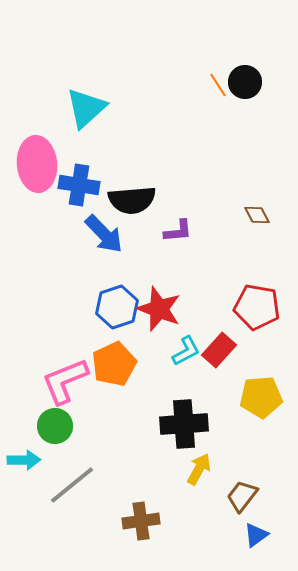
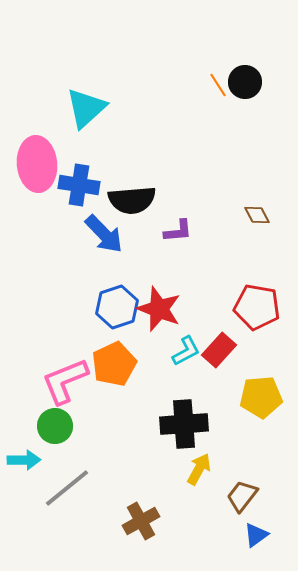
gray line: moved 5 px left, 3 px down
brown cross: rotated 21 degrees counterclockwise
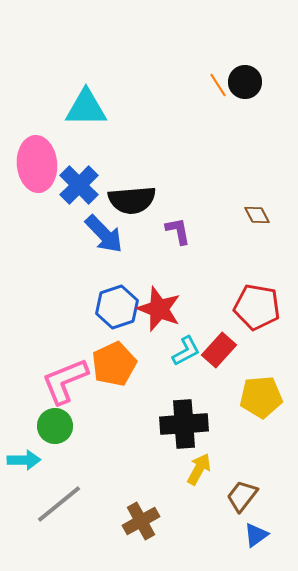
cyan triangle: rotated 42 degrees clockwise
blue cross: rotated 36 degrees clockwise
purple L-shape: rotated 96 degrees counterclockwise
gray line: moved 8 px left, 16 px down
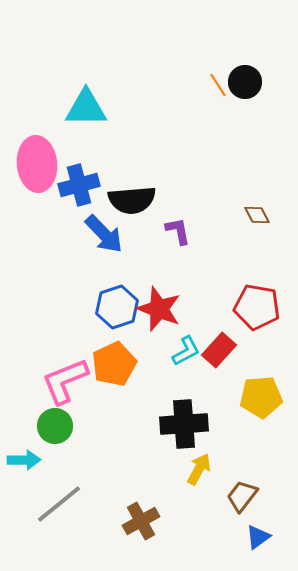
blue cross: rotated 30 degrees clockwise
blue triangle: moved 2 px right, 2 px down
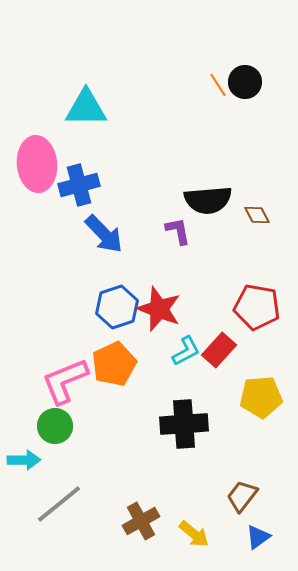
black semicircle: moved 76 px right
yellow arrow: moved 5 px left, 65 px down; rotated 100 degrees clockwise
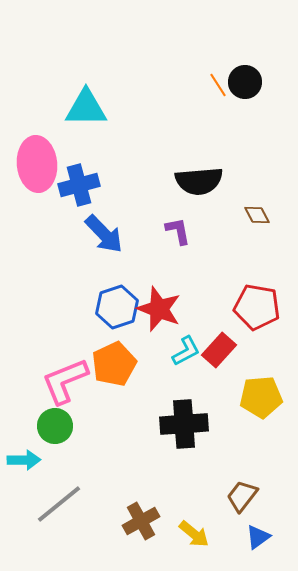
black semicircle: moved 9 px left, 19 px up
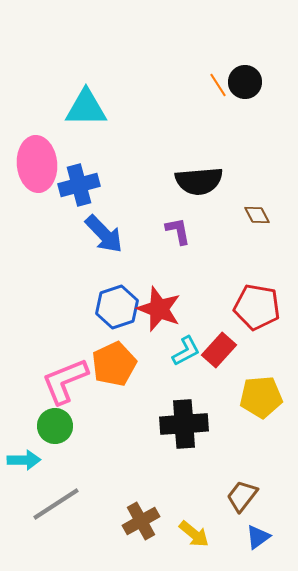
gray line: moved 3 px left; rotated 6 degrees clockwise
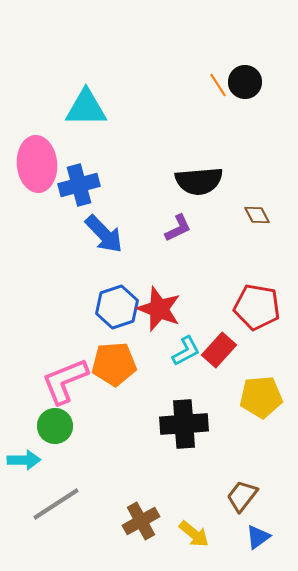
purple L-shape: moved 3 px up; rotated 76 degrees clockwise
orange pentagon: rotated 21 degrees clockwise
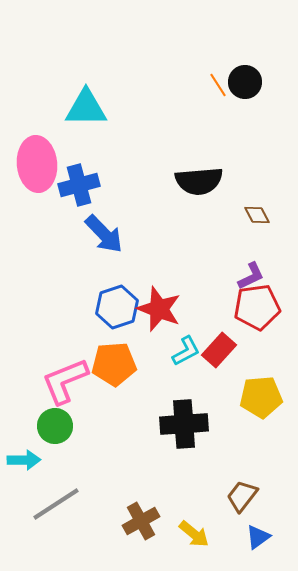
purple L-shape: moved 73 px right, 48 px down
red pentagon: rotated 18 degrees counterclockwise
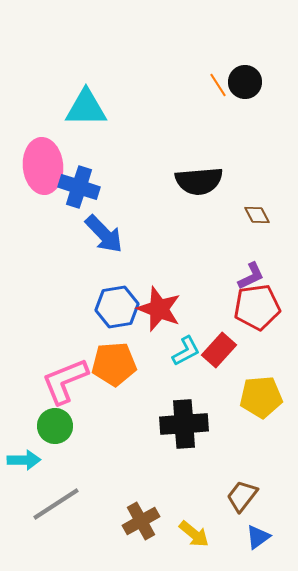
pink ellipse: moved 6 px right, 2 px down
blue cross: moved 2 px down; rotated 33 degrees clockwise
blue hexagon: rotated 9 degrees clockwise
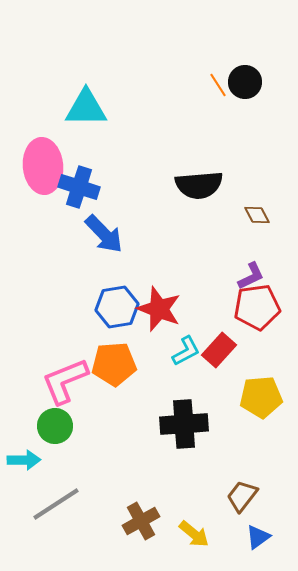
black semicircle: moved 4 px down
